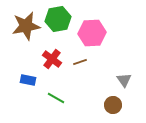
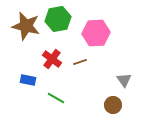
brown star: rotated 24 degrees clockwise
pink hexagon: moved 4 px right
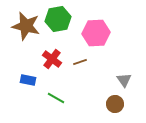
brown circle: moved 2 px right, 1 px up
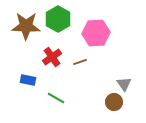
green hexagon: rotated 20 degrees counterclockwise
brown star: rotated 12 degrees counterclockwise
red cross: moved 2 px up; rotated 18 degrees clockwise
gray triangle: moved 4 px down
brown circle: moved 1 px left, 2 px up
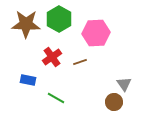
green hexagon: moved 1 px right
brown star: moved 2 px up
